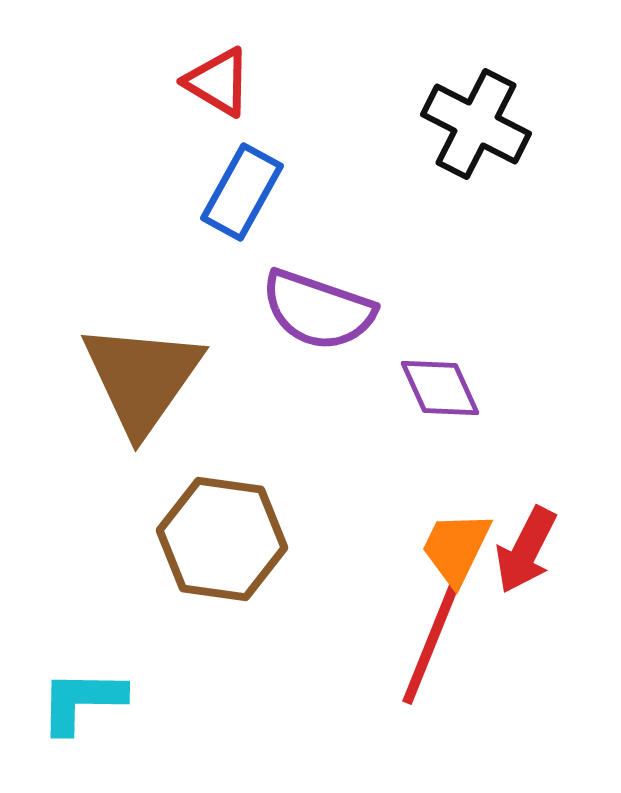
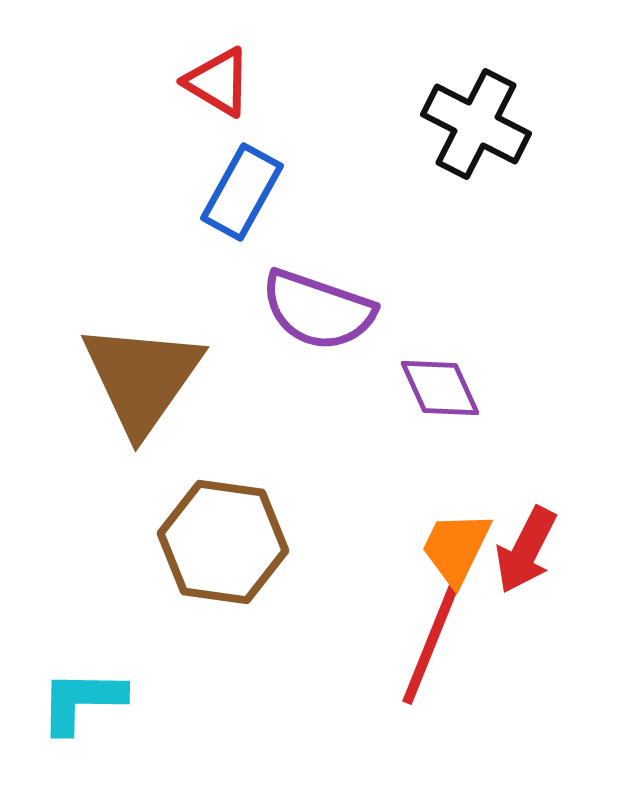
brown hexagon: moved 1 px right, 3 px down
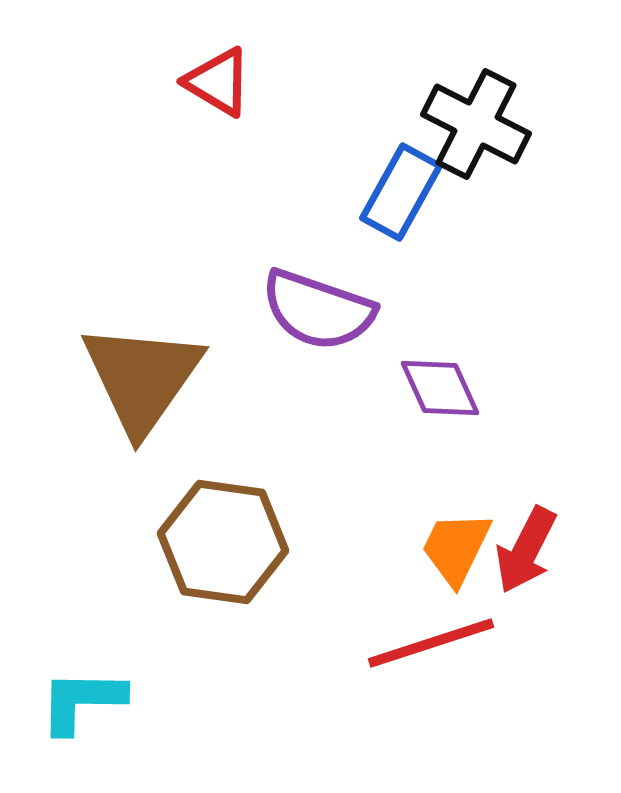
blue rectangle: moved 159 px right
red line: rotated 50 degrees clockwise
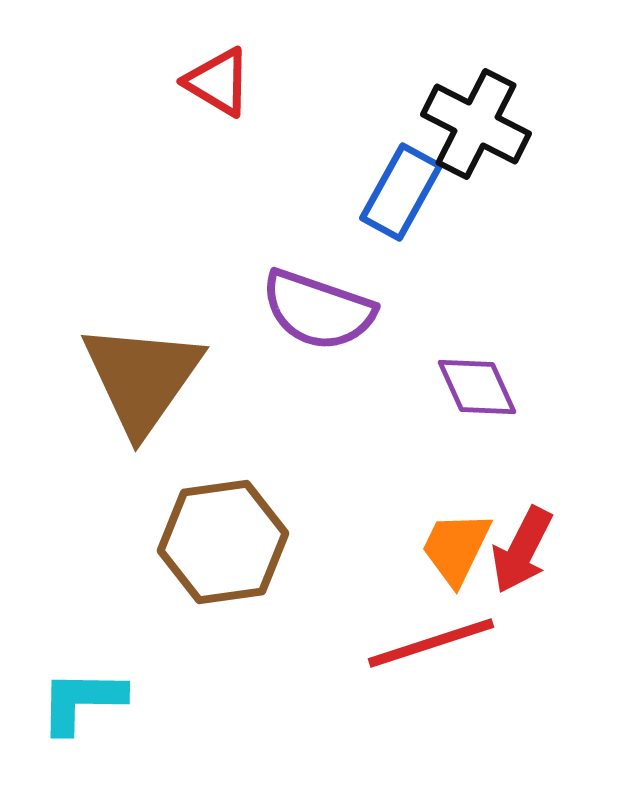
purple diamond: moved 37 px right, 1 px up
brown hexagon: rotated 16 degrees counterclockwise
red arrow: moved 4 px left
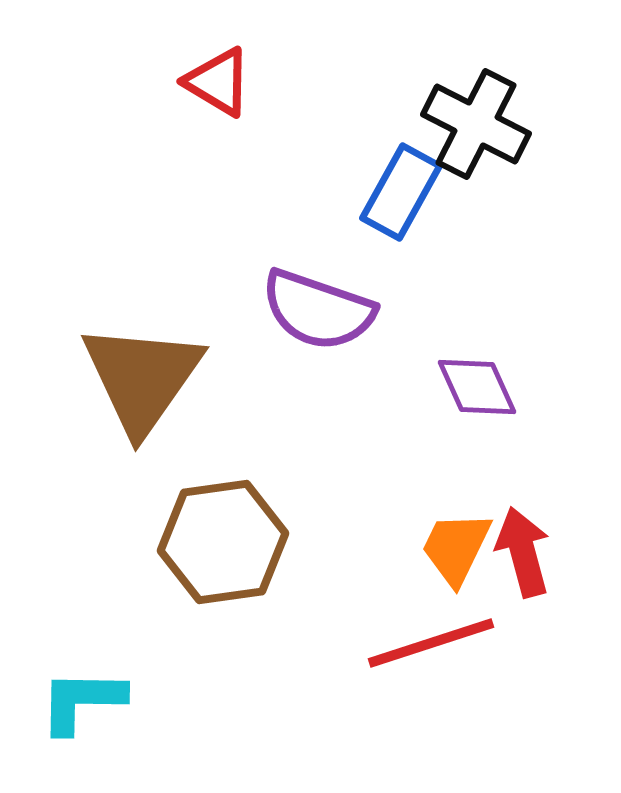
red arrow: moved 1 px right, 2 px down; rotated 138 degrees clockwise
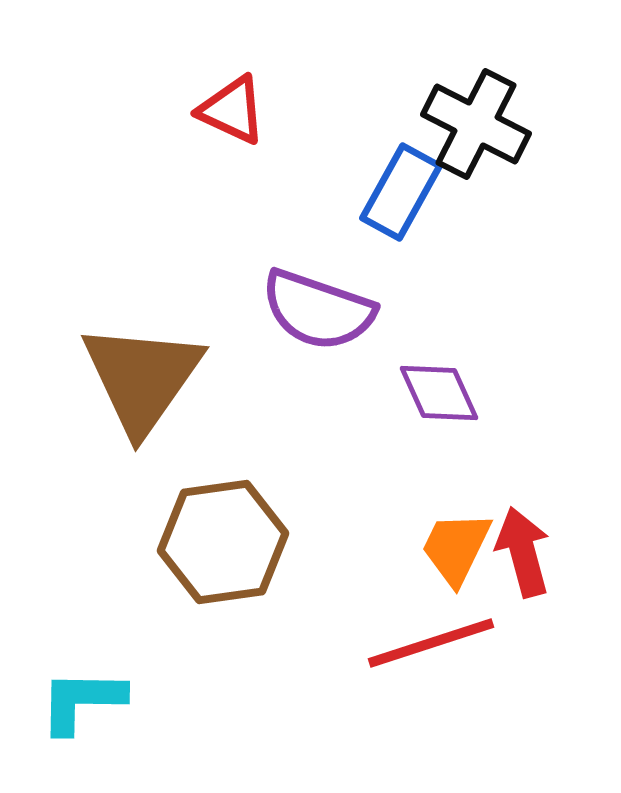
red triangle: moved 14 px right, 28 px down; rotated 6 degrees counterclockwise
purple diamond: moved 38 px left, 6 px down
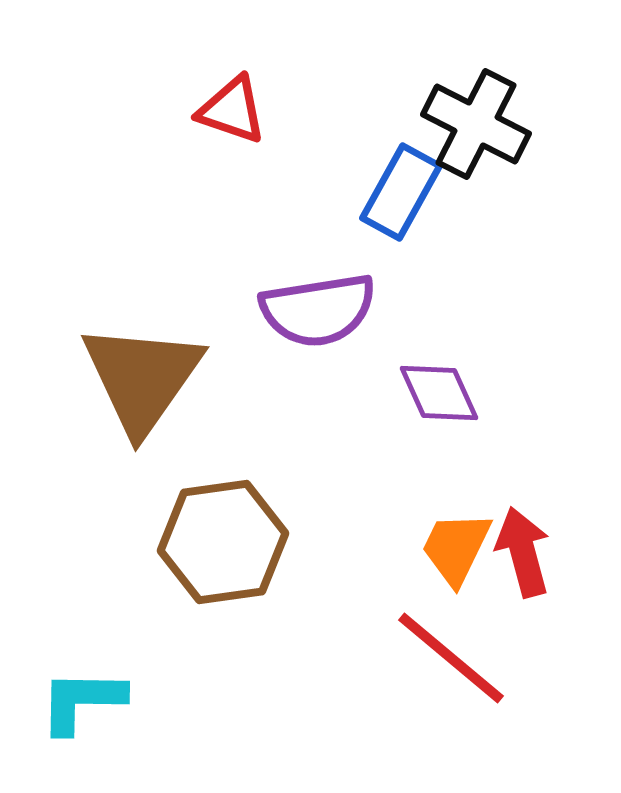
red triangle: rotated 6 degrees counterclockwise
purple semicircle: rotated 28 degrees counterclockwise
red line: moved 20 px right, 15 px down; rotated 58 degrees clockwise
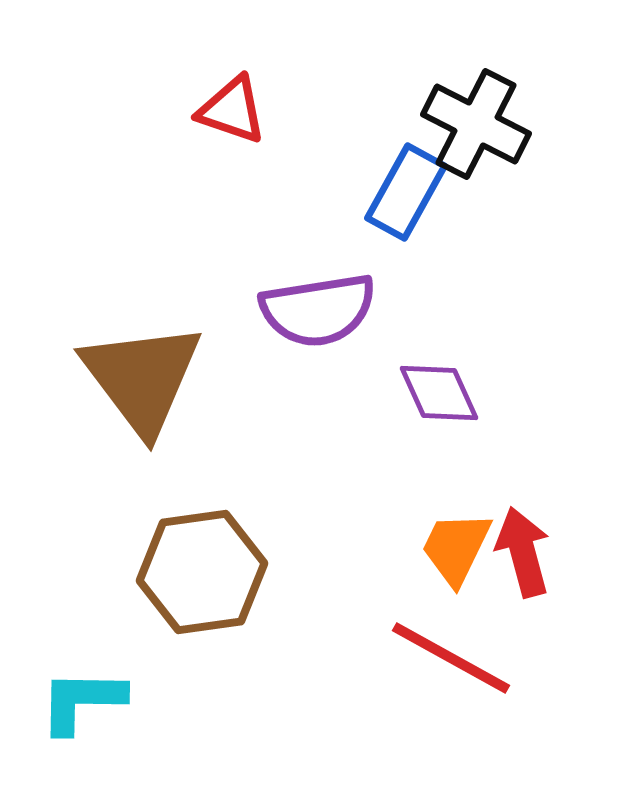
blue rectangle: moved 5 px right
brown triangle: rotated 12 degrees counterclockwise
brown hexagon: moved 21 px left, 30 px down
red line: rotated 11 degrees counterclockwise
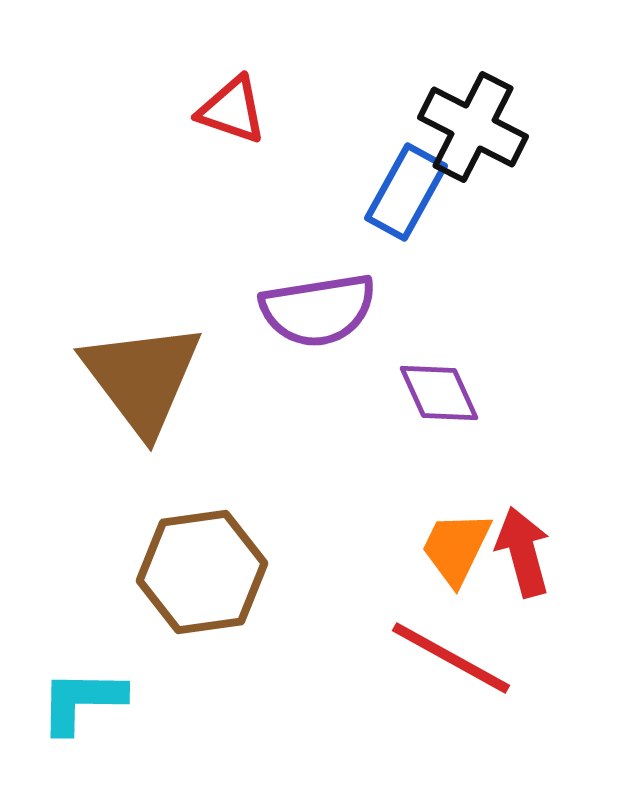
black cross: moved 3 px left, 3 px down
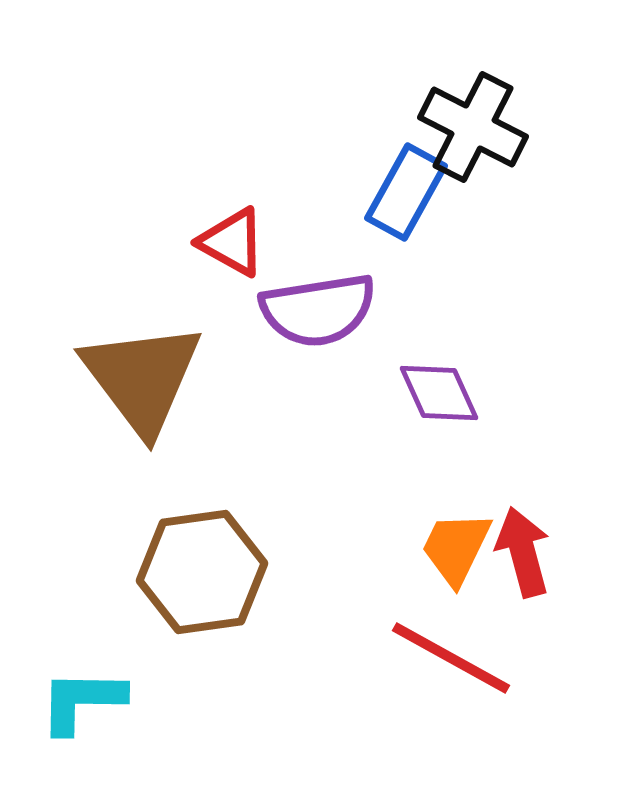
red triangle: moved 132 px down; rotated 10 degrees clockwise
